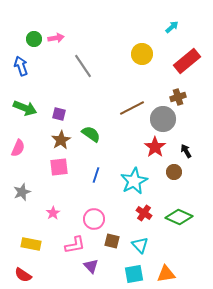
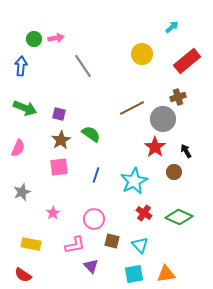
blue arrow: rotated 24 degrees clockwise
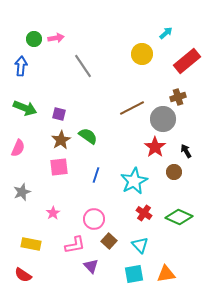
cyan arrow: moved 6 px left, 6 px down
green semicircle: moved 3 px left, 2 px down
brown square: moved 3 px left; rotated 28 degrees clockwise
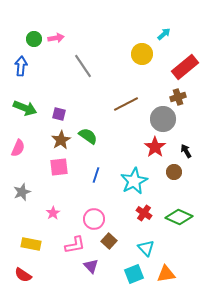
cyan arrow: moved 2 px left, 1 px down
red rectangle: moved 2 px left, 6 px down
brown line: moved 6 px left, 4 px up
cyan triangle: moved 6 px right, 3 px down
cyan square: rotated 12 degrees counterclockwise
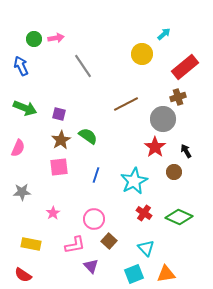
blue arrow: rotated 30 degrees counterclockwise
gray star: rotated 18 degrees clockwise
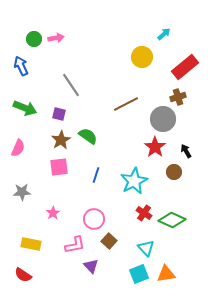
yellow circle: moved 3 px down
gray line: moved 12 px left, 19 px down
green diamond: moved 7 px left, 3 px down
cyan square: moved 5 px right
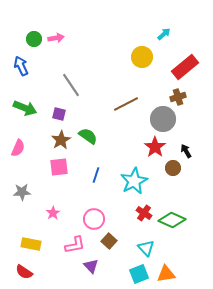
brown circle: moved 1 px left, 4 px up
red semicircle: moved 1 px right, 3 px up
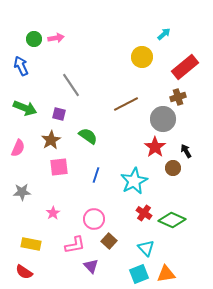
brown star: moved 10 px left
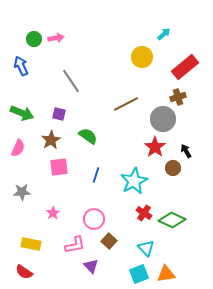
gray line: moved 4 px up
green arrow: moved 3 px left, 5 px down
